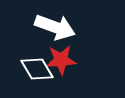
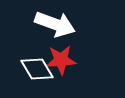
white arrow: moved 3 px up
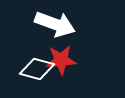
white diamond: rotated 44 degrees counterclockwise
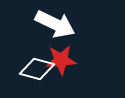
white arrow: rotated 6 degrees clockwise
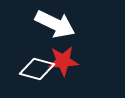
red star: moved 2 px right, 1 px down
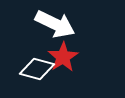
red star: moved 4 px up; rotated 28 degrees counterclockwise
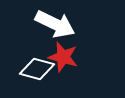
red star: rotated 24 degrees counterclockwise
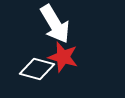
white arrow: rotated 33 degrees clockwise
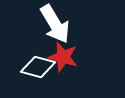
white diamond: moved 1 px right, 2 px up
